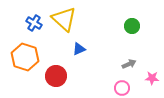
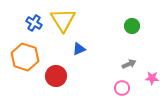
yellow triangle: moved 1 px left, 1 px down; rotated 16 degrees clockwise
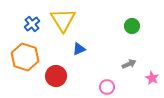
blue cross: moved 2 px left, 1 px down; rotated 21 degrees clockwise
pink star: rotated 24 degrees clockwise
pink circle: moved 15 px left, 1 px up
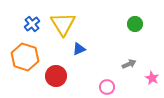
yellow triangle: moved 4 px down
green circle: moved 3 px right, 2 px up
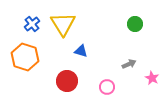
blue triangle: moved 2 px right, 2 px down; rotated 40 degrees clockwise
red circle: moved 11 px right, 5 px down
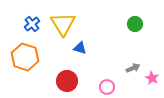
blue triangle: moved 1 px left, 3 px up
gray arrow: moved 4 px right, 4 px down
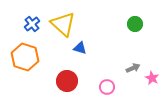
yellow triangle: rotated 16 degrees counterclockwise
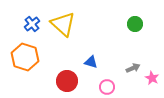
blue triangle: moved 11 px right, 14 px down
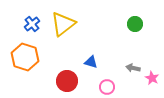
yellow triangle: rotated 40 degrees clockwise
gray arrow: rotated 144 degrees counterclockwise
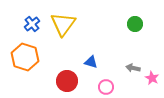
yellow triangle: rotated 16 degrees counterclockwise
pink circle: moved 1 px left
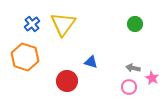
pink circle: moved 23 px right
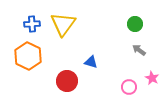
blue cross: rotated 35 degrees clockwise
orange hexagon: moved 3 px right, 1 px up; rotated 8 degrees clockwise
gray arrow: moved 6 px right, 18 px up; rotated 24 degrees clockwise
